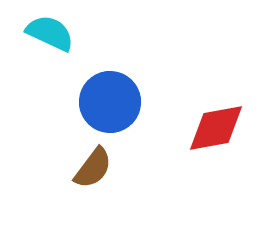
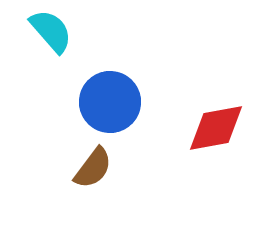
cyan semicircle: moved 1 px right, 2 px up; rotated 24 degrees clockwise
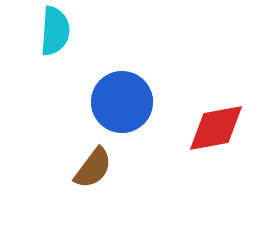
cyan semicircle: moved 4 px right; rotated 45 degrees clockwise
blue circle: moved 12 px right
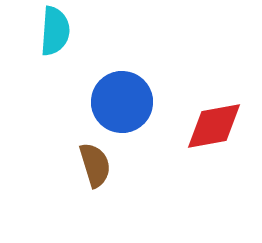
red diamond: moved 2 px left, 2 px up
brown semicircle: moved 2 px right, 3 px up; rotated 54 degrees counterclockwise
